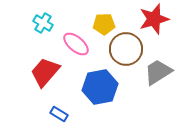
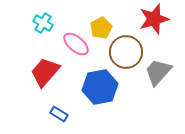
yellow pentagon: moved 3 px left, 4 px down; rotated 25 degrees counterclockwise
brown circle: moved 3 px down
gray trapezoid: rotated 16 degrees counterclockwise
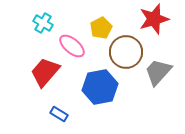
pink ellipse: moved 4 px left, 2 px down
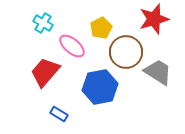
gray trapezoid: rotated 80 degrees clockwise
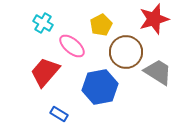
yellow pentagon: moved 3 px up
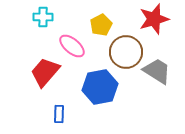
cyan cross: moved 6 px up; rotated 30 degrees counterclockwise
gray trapezoid: moved 1 px left, 1 px up
blue rectangle: rotated 60 degrees clockwise
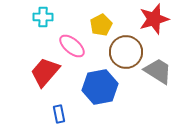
gray trapezoid: moved 1 px right
blue rectangle: rotated 12 degrees counterclockwise
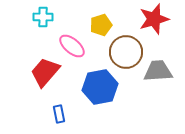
yellow pentagon: rotated 10 degrees clockwise
gray trapezoid: rotated 36 degrees counterclockwise
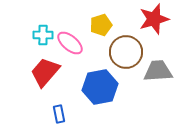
cyan cross: moved 18 px down
pink ellipse: moved 2 px left, 3 px up
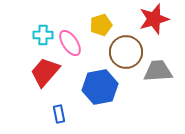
pink ellipse: rotated 16 degrees clockwise
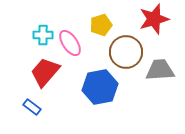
gray trapezoid: moved 2 px right, 1 px up
blue rectangle: moved 27 px left, 7 px up; rotated 42 degrees counterclockwise
